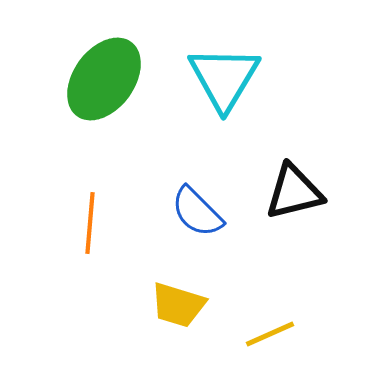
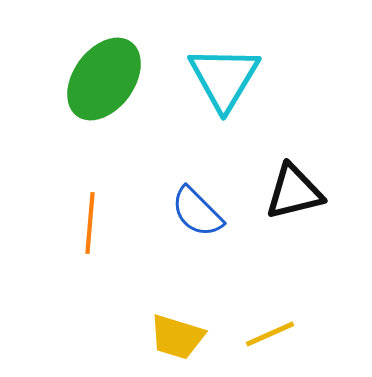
yellow trapezoid: moved 1 px left, 32 px down
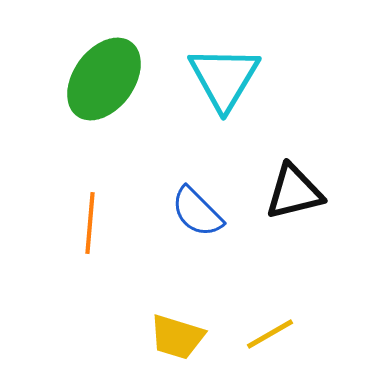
yellow line: rotated 6 degrees counterclockwise
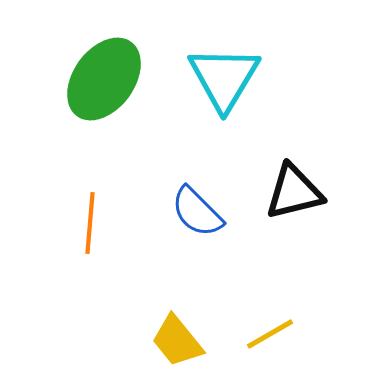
yellow trapezoid: moved 4 px down; rotated 34 degrees clockwise
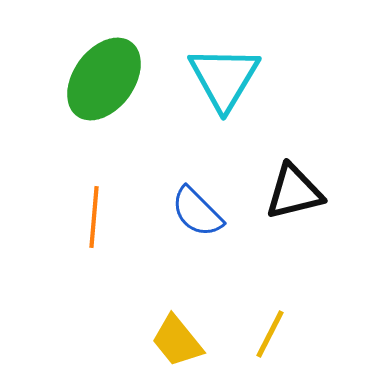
orange line: moved 4 px right, 6 px up
yellow line: rotated 33 degrees counterclockwise
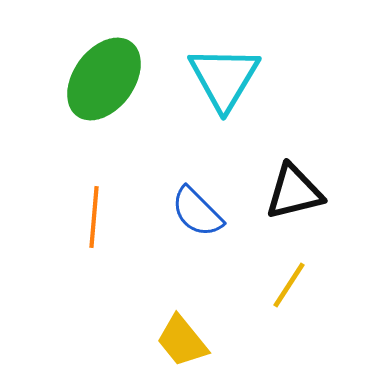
yellow line: moved 19 px right, 49 px up; rotated 6 degrees clockwise
yellow trapezoid: moved 5 px right
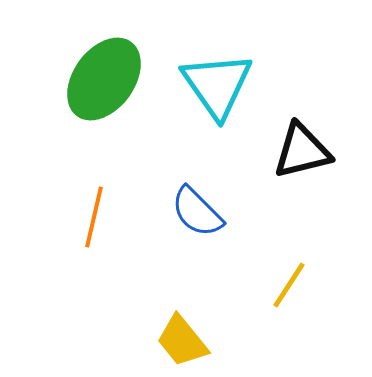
cyan triangle: moved 7 px left, 7 px down; rotated 6 degrees counterclockwise
black triangle: moved 8 px right, 41 px up
orange line: rotated 8 degrees clockwise
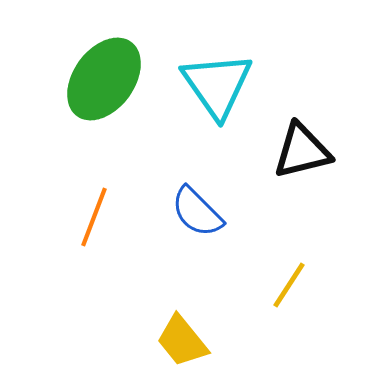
orange line: rotated 8 degrees clockwise
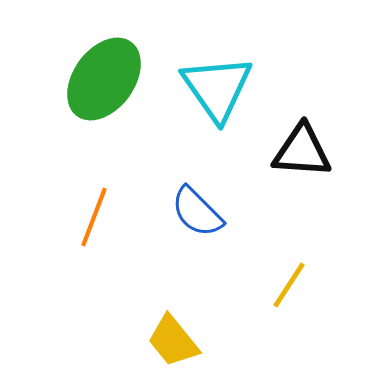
cyan triangle: moved 3 px down
black triangle: rotated 18 degrees clockwise
yellow trapezoid: moved 9 px left
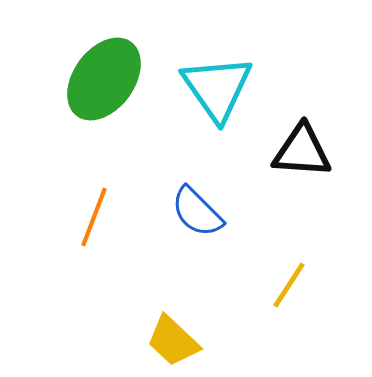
yellow trapezoid: rotated 8 degrees counterclockwise
